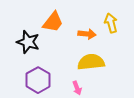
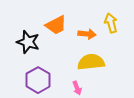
orange trapezoid: moved 3 px right, 3 px down; rotated 25 degrees clockwise
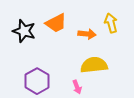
orange trapezoid: moved 2 px up
black star: moved 4 px left, 11 px up
yellow semicircle: moved 3 px right, 3 px down
purple hexagon: moved 1 px left, 1 px down
pink arrow: moved 1 px up
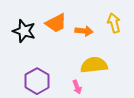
yellow arrow: moved 3 px right
orange arrow: moved 3 px left, 3 px up
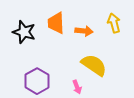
orange trapezoid: rotated 115 degrees clockwise
black star: moved 1 px down
yellow semicircle: rotated 40 degrees clockwise
